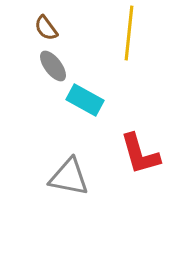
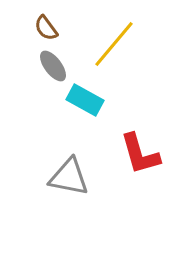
yellow line: moved 15 px left, 11 px down; rotated 34 degrees clockwise
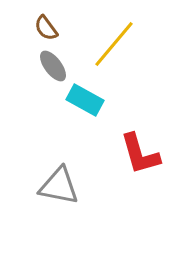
gray triangle: moved 10 px left, 9 px down
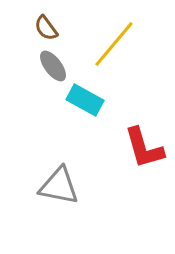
red L-shape: moved 4 px right, 6 px up
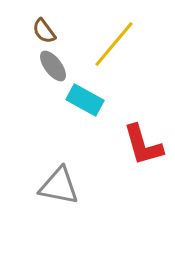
brown semicircle: moved 2 px left, 3 px down
red L-shape: moved 1 px left, 3 px up
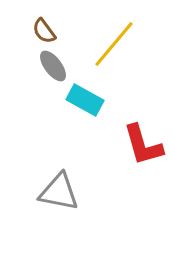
gray triangle: moved 6 px down
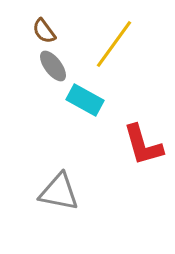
yellow line: rotated 4 degrees counterclockwise
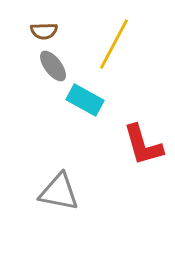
brown semicircle: rotated 56 degrees counterclockwise
yellow line: rotated 8 degrees counterclockwise
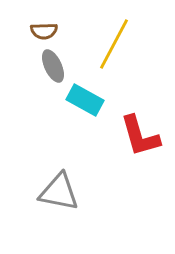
gray ellipse: rotated 12 degrees clockwise
red L-shape: moved 3 px left, 9 px up
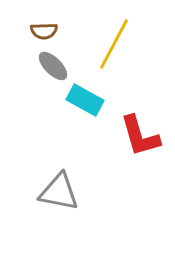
gray ellipse: rotated 20 degrees counterclockwise
